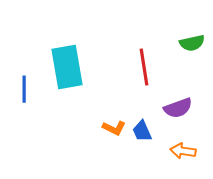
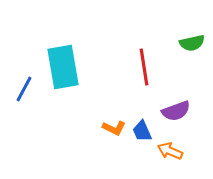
cyan rectangle: moved 4 px left
blue line: rotated 28 degrees clockwise
purple semicircle: moved 2 px left, 3 px down
orange arrow: moved 13 px left; rotated 15 degrees clockwise
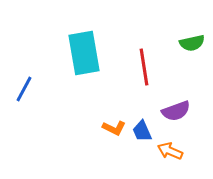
cyan rectangle: moved 21 px right, 14 px up
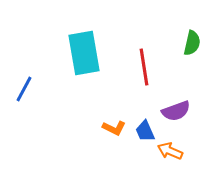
green semicircle: rotated 65 degrees counterclockwise
blue trapezoid: moved 3 px right
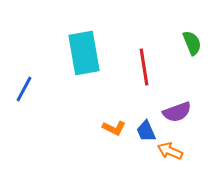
green semicircle: rotated 35 degrees counterclockwise
purple semicircle: moved 1 px right, 1 px down
blue trapezoid: moved 1 px right
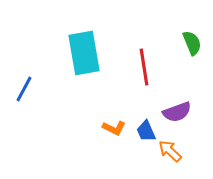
orange arrow: rotated 20 degrees clockwise
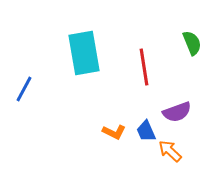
orange L-shape: moved 4 px down
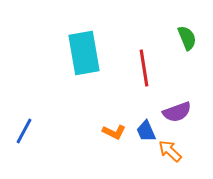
green semicircle: moved 5 px left, 5 px up
red line: moved 1 px down
blue line: moved 42 px down
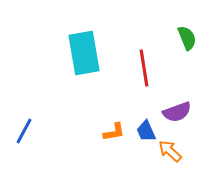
orange L-shape: rotated 35 degrees counterclockwise
